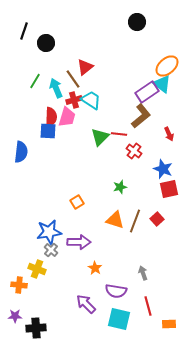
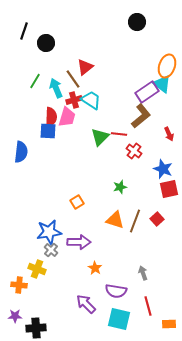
orange ellipse at (167, 66): rotated 30 degrees counterclockwise
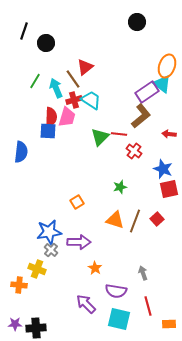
red arrow at (169, 134): rotated 120 degrees clockwise
purple star at (15, 316): moved 8 px down
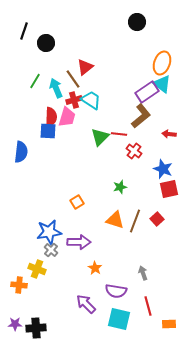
orange ellipse at (167, 66): moved 5 px left, 3 px up
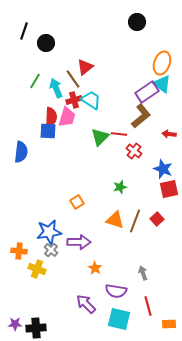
orange cross at (19, 285): moved 34 px up
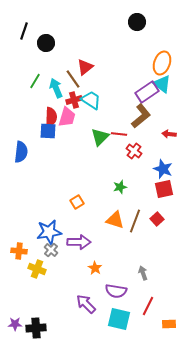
red square at (169, 189): moved 5 px left
red line at (148, 306): rotated 42 degrees clockwise
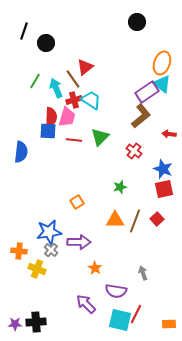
red line at (119, 134): moved 45 px left, 6 px down
orange triangle at (115, 220): rotated 18 degrees counterclockwise
red line at (148, 306): moved 12 px left, 8 px down
cyan square at (119, 319): moved 1 px right, 1 px down
black cross at (36, 328): moved 6 px up
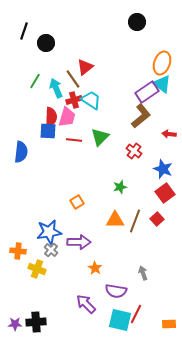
red square at (164, 189): moved 1 px right, 4 px down; rotated 24 degrees counterclockwise
orange cross at (19, 251): moved 1 px left
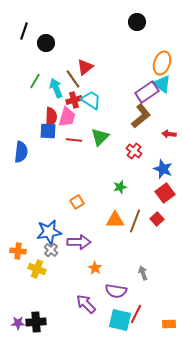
purple star at (15, 324): moved 3 px right, 1 px up
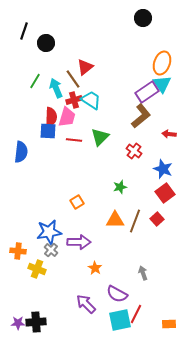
black circle at (137, 22): moved 6 px right, 4 px up
cyan triangle at (162, 84): rotated 18 degrees clockwise
purple semicircle at (116, 291): moved 1 px right, 3 px down; rotated 20 degrees clockwise
cyan square at (120, 320): rotated 25 degrees counterclockwise
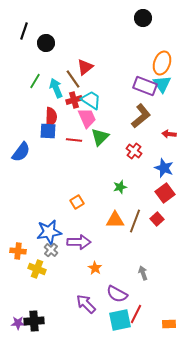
purple rectangle at (147, 92): moved 2 px left, 6 px up; rotated 55 degrees clockwise
pink trapezoid at (67, 117): moved 20 px right, 1 px down; rotated 40 degrees counterclockwise
blue semicircle at (21, 152): rotated 30 degrees clockwise
blue star at (163, 169): moved 1 px right, 1 px up
black cross at (36, 322): moved 2 px left, 1 px up
